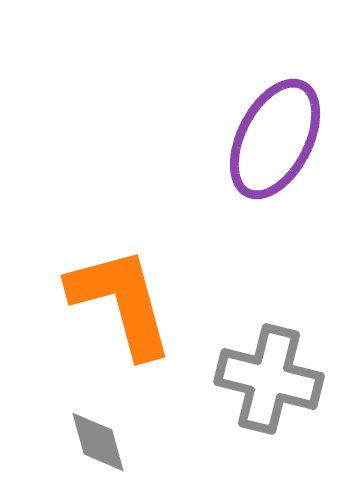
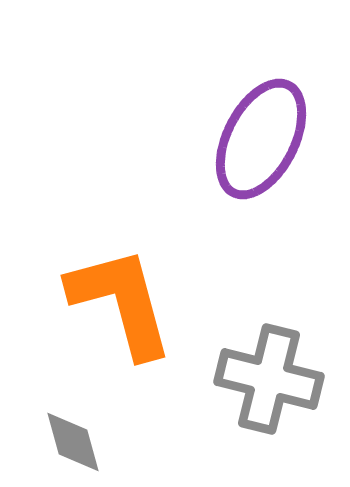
purple ellipse: moved 14 px left
gray diamond: moved 25 px left
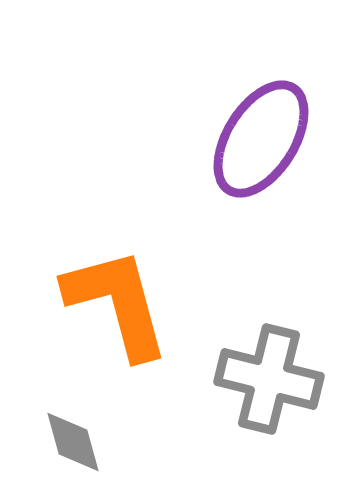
purple ellipse: rotated 5 degrees clockwise
orange L-shape: moved 4 px left, 1 px down
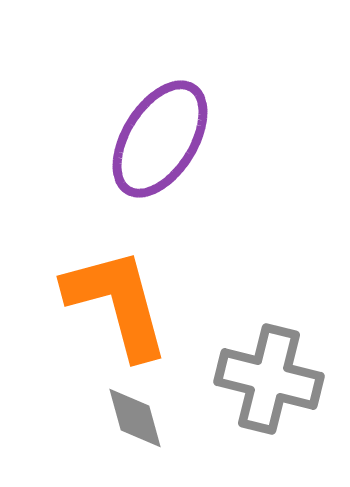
purple ellipse: moved 101 px left
gray diamond: moved 62 px right, 24 px up
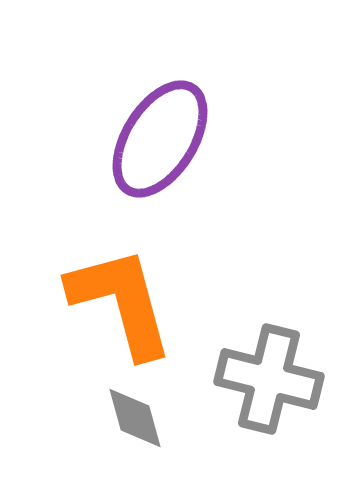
orange L-shape: moved 4 px right, 1 px up
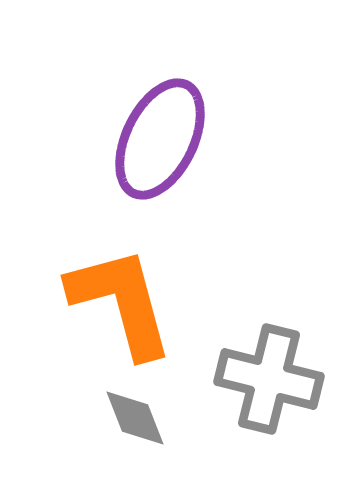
purple ellipse: rotated 6 degrees counterclockwise
gray diamond: rotated 6 degrees counterclockwise
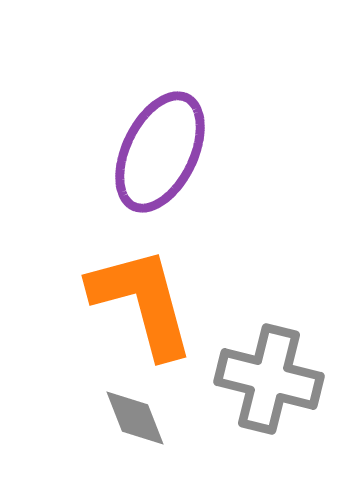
purple ellipse: moved 13 px down
orange L-shape: moved 21 px right
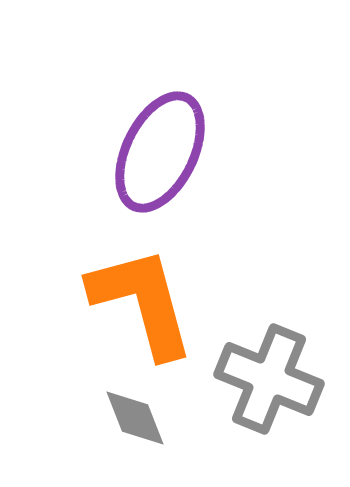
gray cross: rotated 8 degrees clockwise
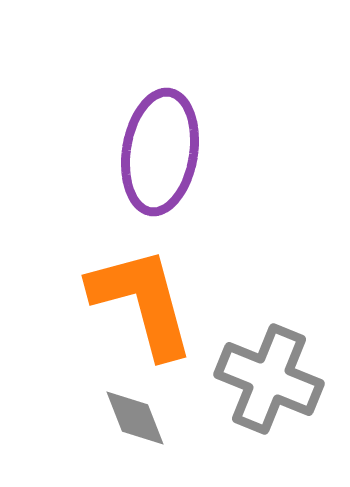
purple ellipse: rotated 17 degrees counterclockwise
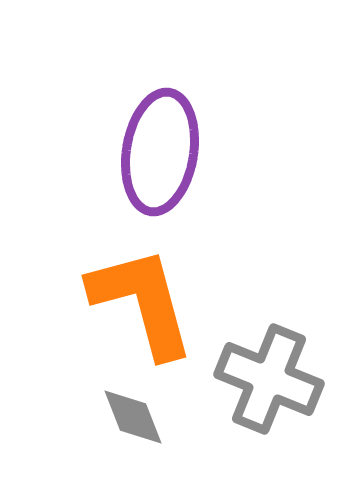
gray diamond: moved 2 px left, 1 px up
